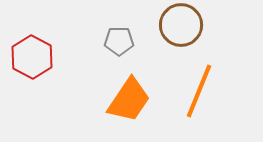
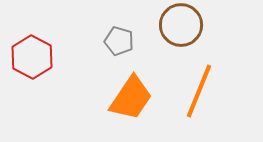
gray pentagon: rotated 16 degrees clockwise
orange trapezoid: moved 2 px right, 2 px up
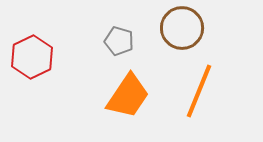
brown circle: moved 1 px right, 3 px down
red hexagon: rotated 6 degrees clockwise
orange trapezoid: moved 3 px left, 2 px up
